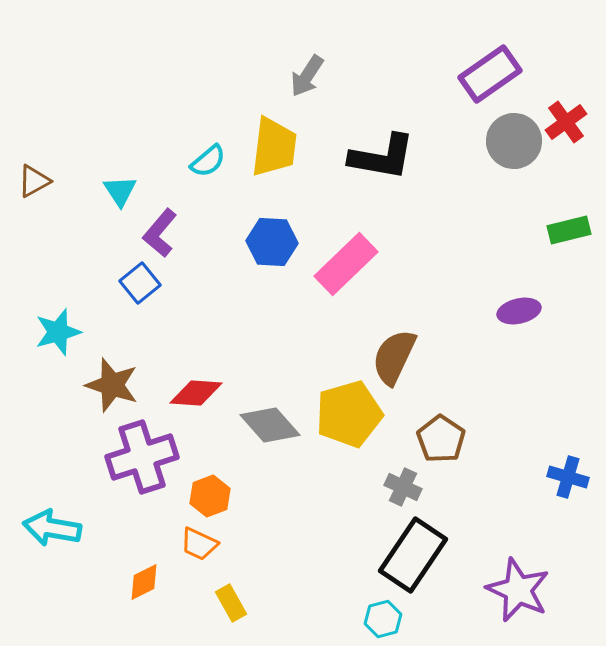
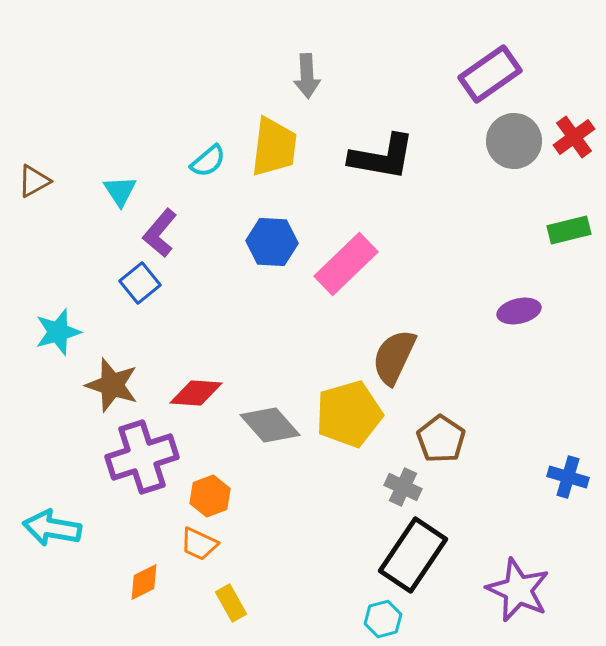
gray arrow: rotated 36 degrees counterclockwise
red cross: moved 8 px right, 15 px down
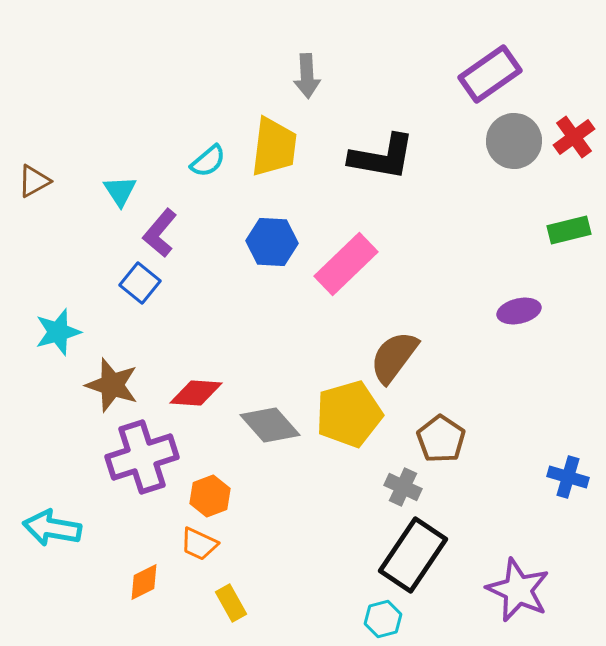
blue square: rotated 12 degrees counterclockwise
brown semicircle: rotated 12 degrees clockwise
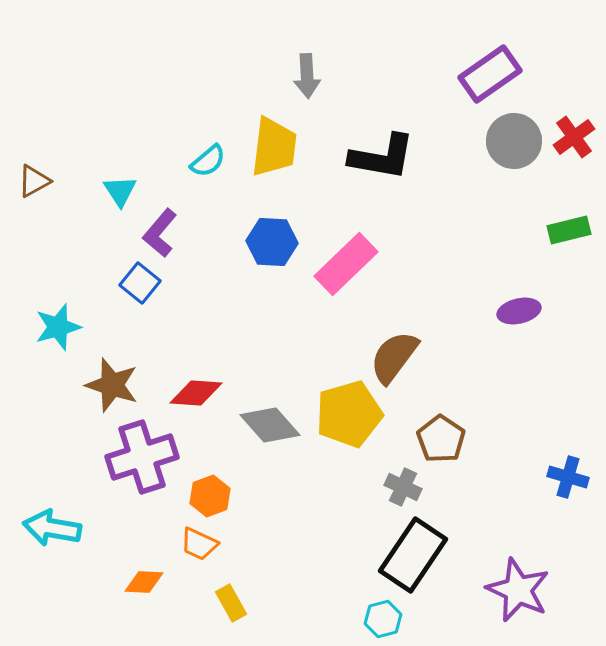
cyan star: moved 5 px up
orange diamond: rotated 30 degrees clockwise
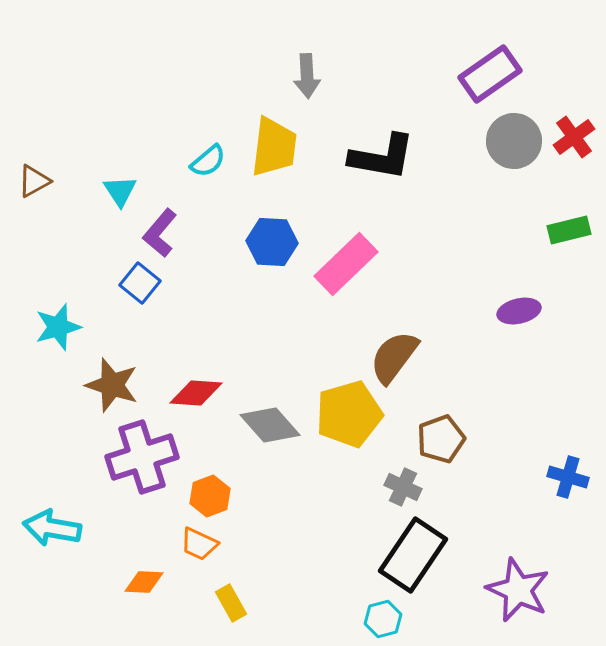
brown pentagon: rotated 18 degrees clockwise
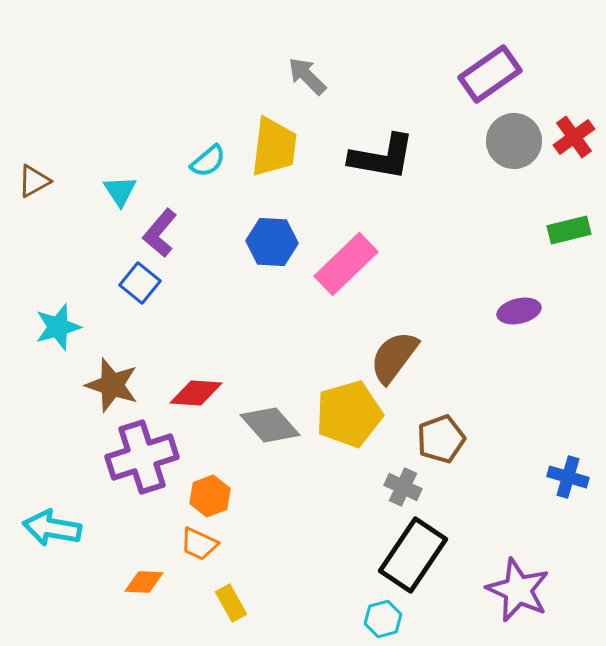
gray arrow: rotated 138 degrees clockwise
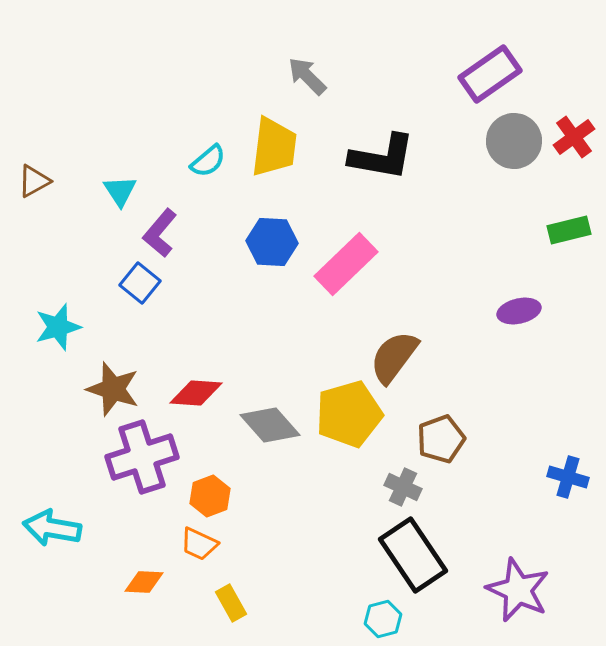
brown star: moved 1 px right, 4 px down
black rectangle: rotated 68 degrees counterclockwise
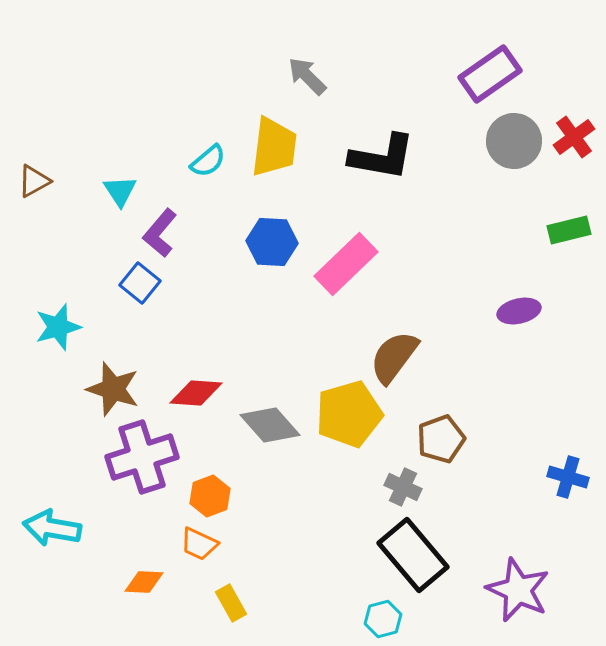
black rectangle: rotated 6 degrees counterclockwise
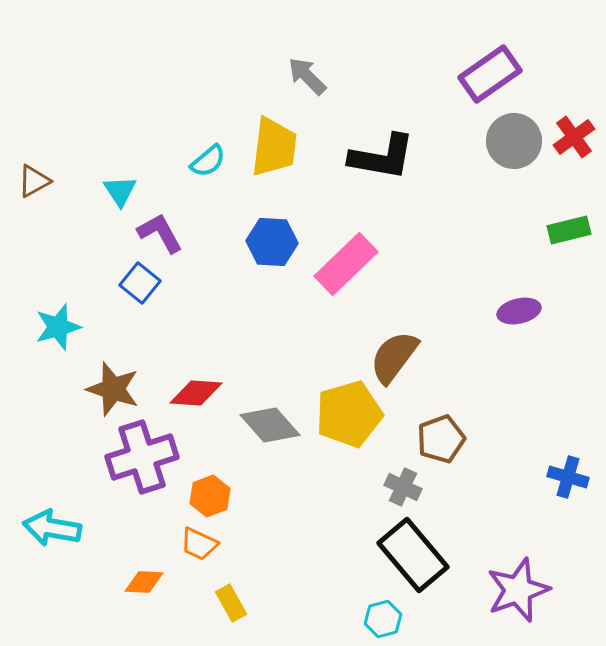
purple L-shape: rotated 111 degrees clockwise
purple star: rotated 28 degrees clockwise
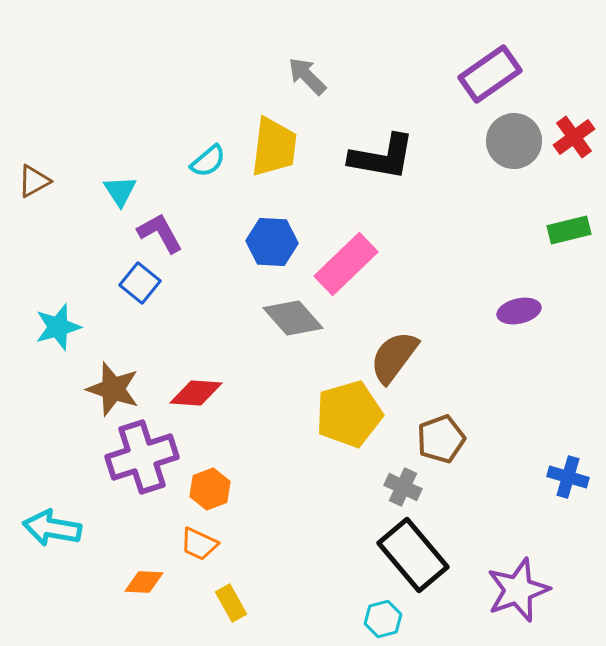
gray diamond: moved 23 px right, 107 px up
orange hexagon: moved 7 px up
